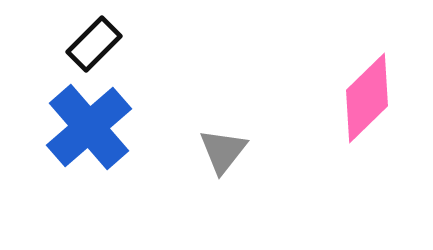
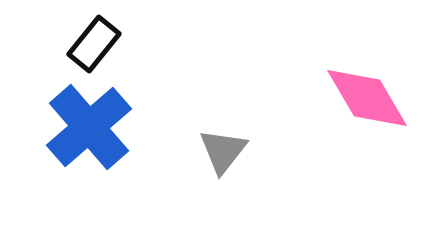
black rectangle: rotated 6 degrees counterclockwise
pink diamond: rotated 76 degrees counterclockwise
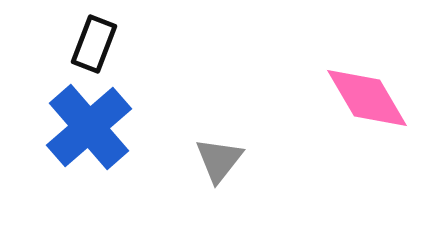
black rectangle: rotated 18 degrees counterclockwise
gray triangle: moved 4 px left, 9 px down
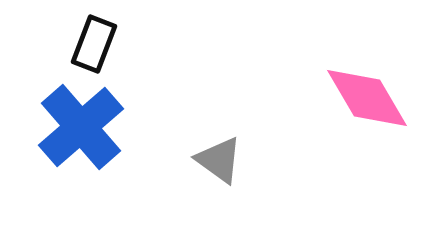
blue cross: moved 8 px left
gray triangle: rotated 32 degrees counterclockwise
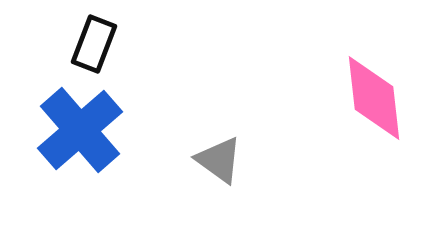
pink diamond: moved 7 px right; rotated 24 degrees clockwise
blue cross: moved 1 px left, 3 px down
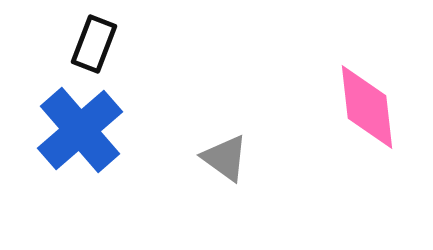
pink diamond: moved 7 px left, 9 px down
gray triangle: moved 6 px right, 2 px up
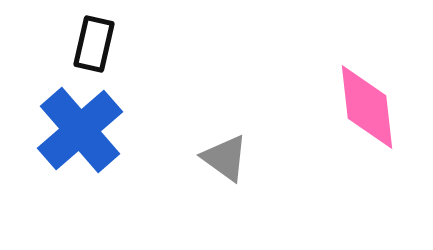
black rectangle: rotated 8 degrees counterclockwise
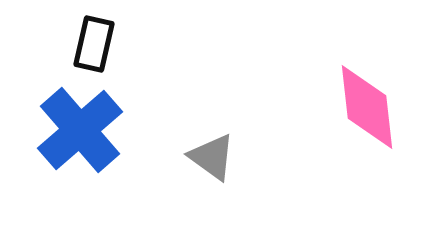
gray triangle: moved 13 px left, 1 px up
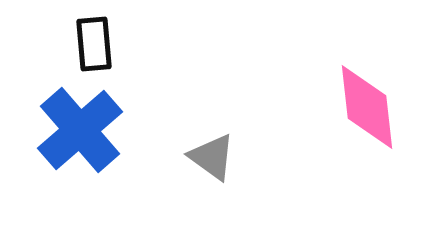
black rectangle: rotated 18 degrees counterclockwise
